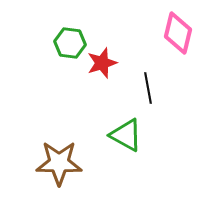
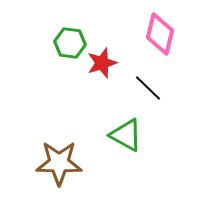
pink diamond: moved 18 px left, 1 px down
black line: rotated 36 degrees counterclockwise
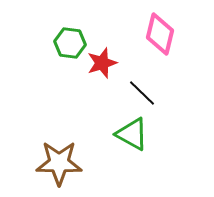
black line: moved 6 px left, 5 px down
green triangle: moved 6 px right, 1 px up
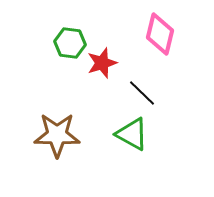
brown star: moved 2 px left, 28 px up
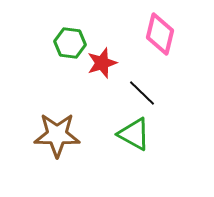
green triangle: moved 2 px right
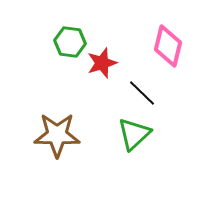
pink diamond: moved 8 px right, 12 px down
green hexagon: moved 1 px up
green triangle: rotated 48 degrees clockwise
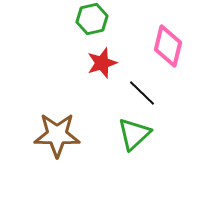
green hexagon: moved 22 px right, 23 px up; rotated 20 degrees counterclockwise
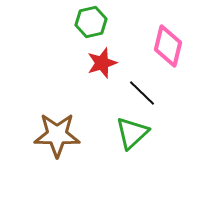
green hexagon: moved 1 px left, 3 px down
green triangle: moved 2 px left, 1 px up
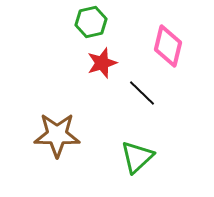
green triangle: moved 5 px right, 24 px down
